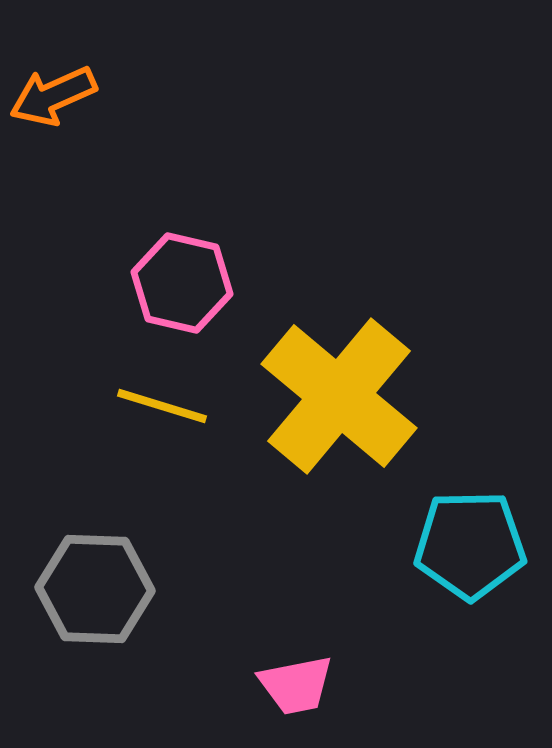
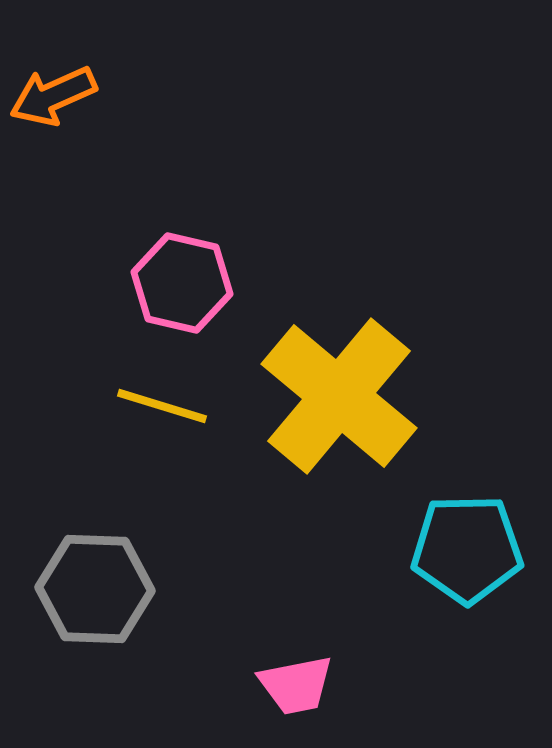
cyan pentagon: moved 3 px left, 4 px down
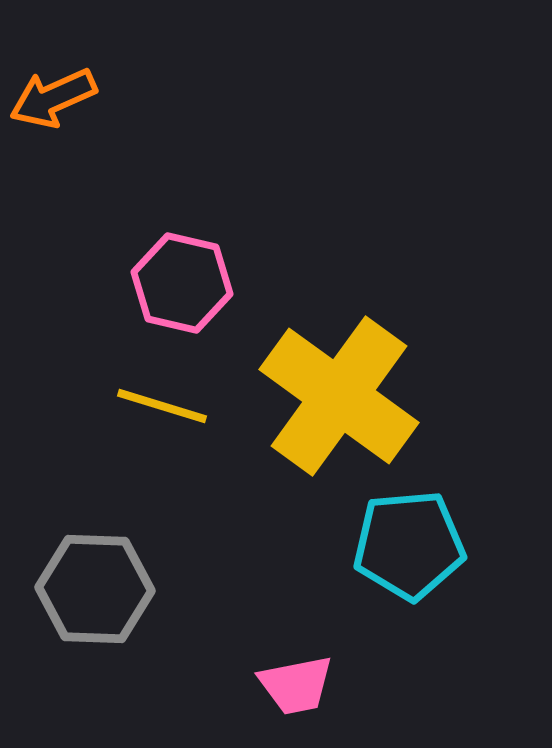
orange arrow: moved 2 px down
yellow cross: rotated 4 degrees counterclockwise
cyan pentagon: moved 58 px left, 4 px up; rotated 4 degrees counterclockwise
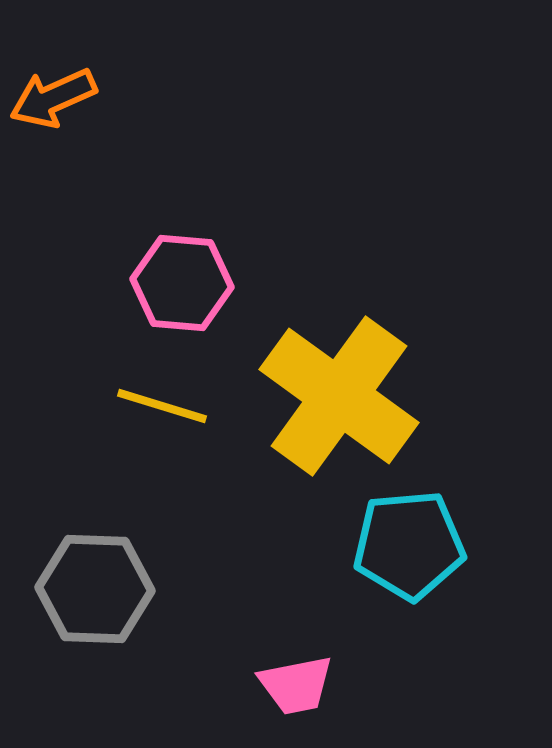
pink hexagon: rotated 8 degrees counterclockwise
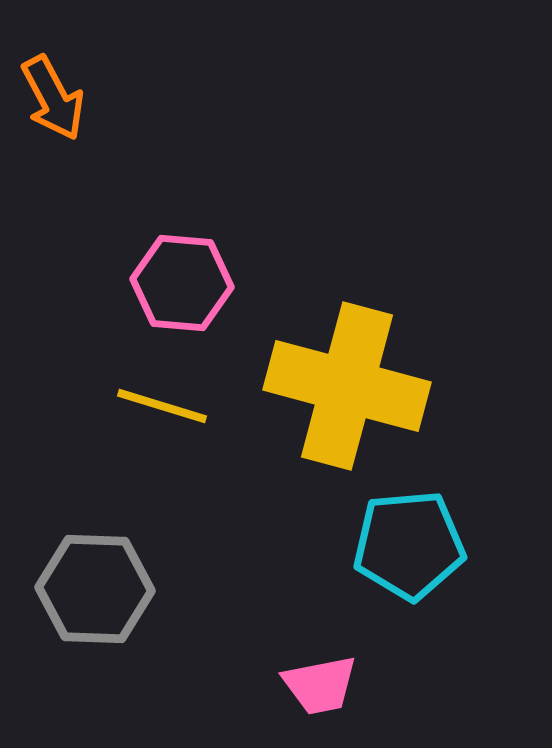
orange arrow: rotated 94 degrees counterclockwise
yellow cross: moved 8 px right, 10 px up; rotated 21 degrees counterclockwise
pink trapezoid: moved 24 px right
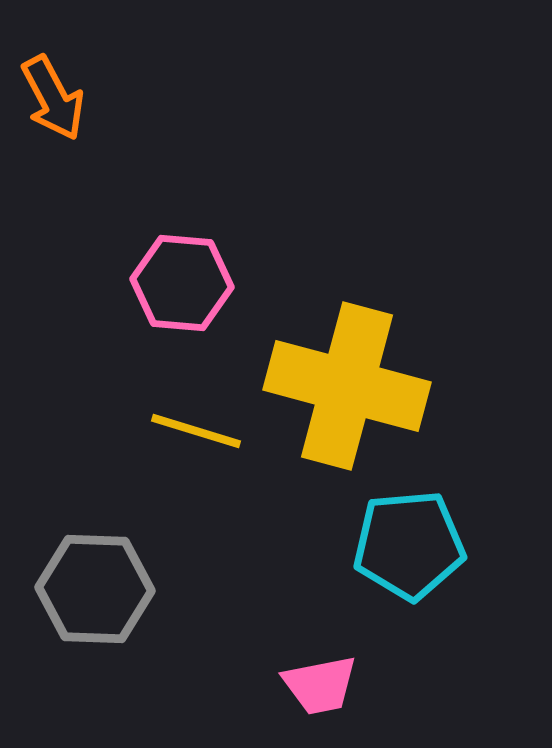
yellow line: moved 34 px right, 25 px down
